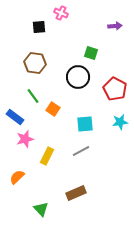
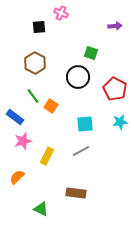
brown hexagon: rotated 20 degrees clockwise
orange square: moved 2 px left, 3 px up
pink star: moved 2 px left, 2 px down
brown rectangle: rotated 30 degrees clockwise
green triangle: rotated 21 degrees counterclockwise
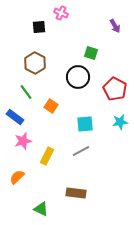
purple arrow: rotated 64 degrees clockwise
green line: moved 7 px left, 4 px up
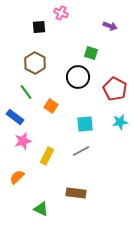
purple arrow: moved 5 px left; rotated 40 degrees counterclockwise
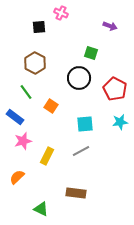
black circle: moved 1 px right, 1 px down
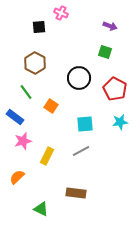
green square: moved 14 px right, 1 px up
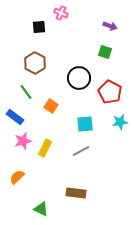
red pentagon: moved 5 px left, 3 px down
yellow rectangle: moved 2 px left, 8 px up
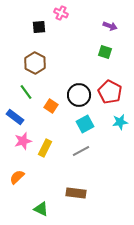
black circle: moved 17 px down
cyan square: rotated 24 degrees counterclockwise
